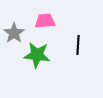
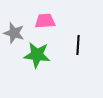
gray star: rotated 20 degrees counterclockwise
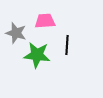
gray star: moved 2 px right
black line: moved 11 px left
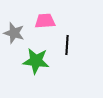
gray star: moved 2 px left
green star: moved 1 px left, 6 px down
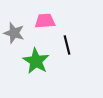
black line: rotated 18 degrees counterclockwise
green star: rotated 24 degrees clockwise
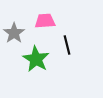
gray star: rotated 20 degrees clockwise
green star: moved 2 px up
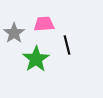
pink trapezoid: moved 1 px left, 3 px down
green star: rotated 8 degrees clockwise
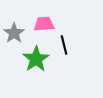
black line: moved 3 px left
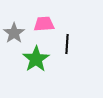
black line: moved 3 px right, 1 px up; rotated 18 degrees clockwise
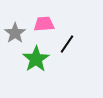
gray star: moved 1 px right
black line: rotated 30 degrees clockwise
